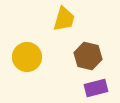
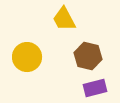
yellow trapezoid: rotated 136 degrees clockwise
purple rectangle: moved 1 px left
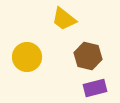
yellow trapezoid: rotated 24 degrees counterclockwise
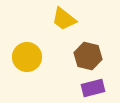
purple rectangle: moved 2 px left
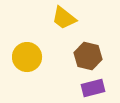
yellow trapezoid: moved 1 px up
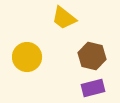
brown hexagon: moved 4 px right
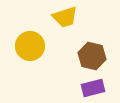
yellow trapezoid: moved 1 px right, 1 px up; rotated 56 degrees counterclockwise
yellow circle: moved 3 px right, 11 px up
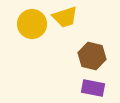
yellow circle: moved 2 px right, 22 px up
purple rectangle: rotated 25 degrees clockwise
